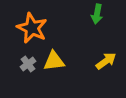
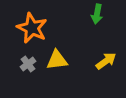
yellow triangle: moved 3 px right, 1 px up
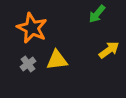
green arrow: rotated 30 degrees clockwise
yellow arrow: moved 3 px right, 11 px up
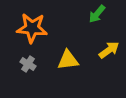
orange star: rotated 20 degrees counterclockwise
yellow triangle: moved 11 px right
gray cross: rotated 21 degrees counterclockwise
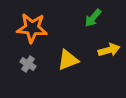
green arrow: moved 4 px left, 4 px down
yellow arrow: rotated 20 degrees clockwise
yellow triangle: rotated 15 degrees counterclockwise
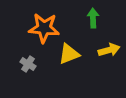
green arrow: rotated 138 degrees clockwise
orange star: moved 12 px right
yellow triangle: moved 1 px right, 6 px up
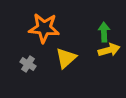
green arrow: moved 11 px right, 14 px down
yellow triangle: moved 3 px left, 4 px down; rotated 20 degrees counterclockwise
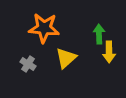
green arrow: moved 5 px left, 2 px down
yellow arrow: moved 2 px down; rotated 105 degrees clockwise
